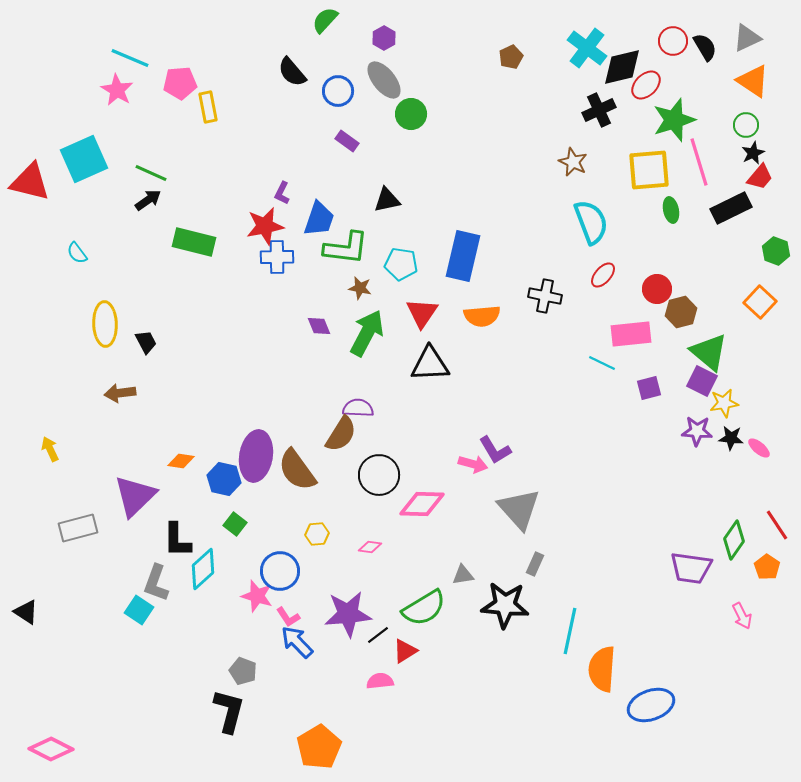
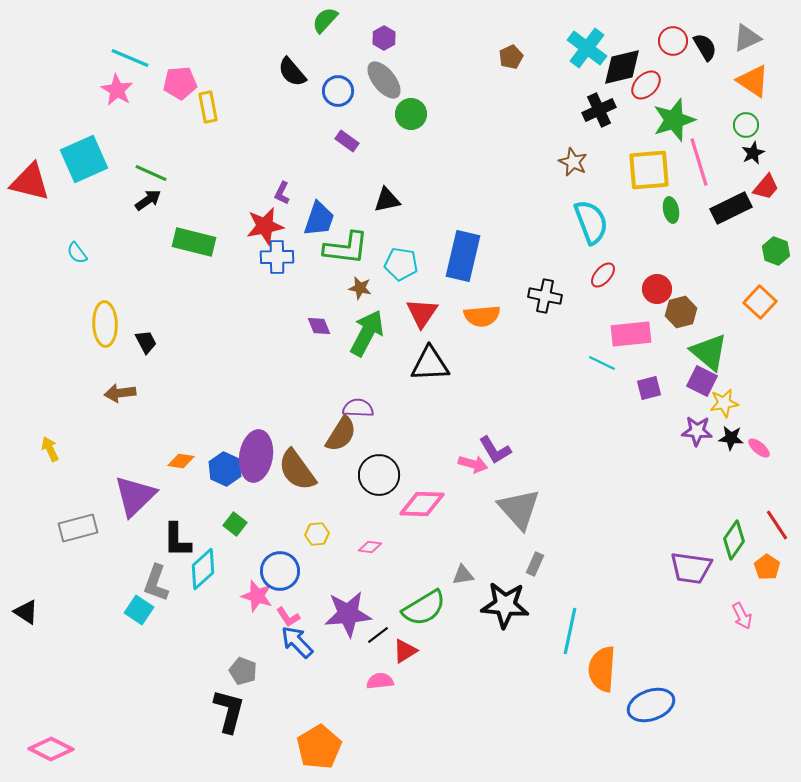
red trapezoid at (760, 177): moved 6 px right, 10 px down
blue hexagon at (224, 479): moved 1 px right, 10 px up; rotated 12 degrees clockwise
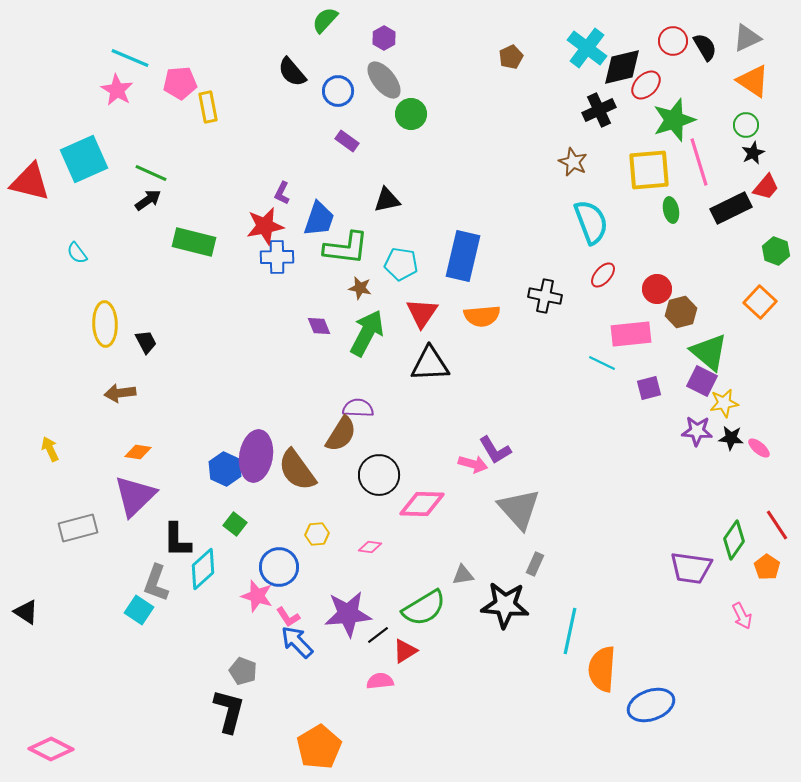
orange diamond at (181, 461): moved 43 px left, 9 px up
blue circle at (280, 571): moved 1 px left, 4 px up
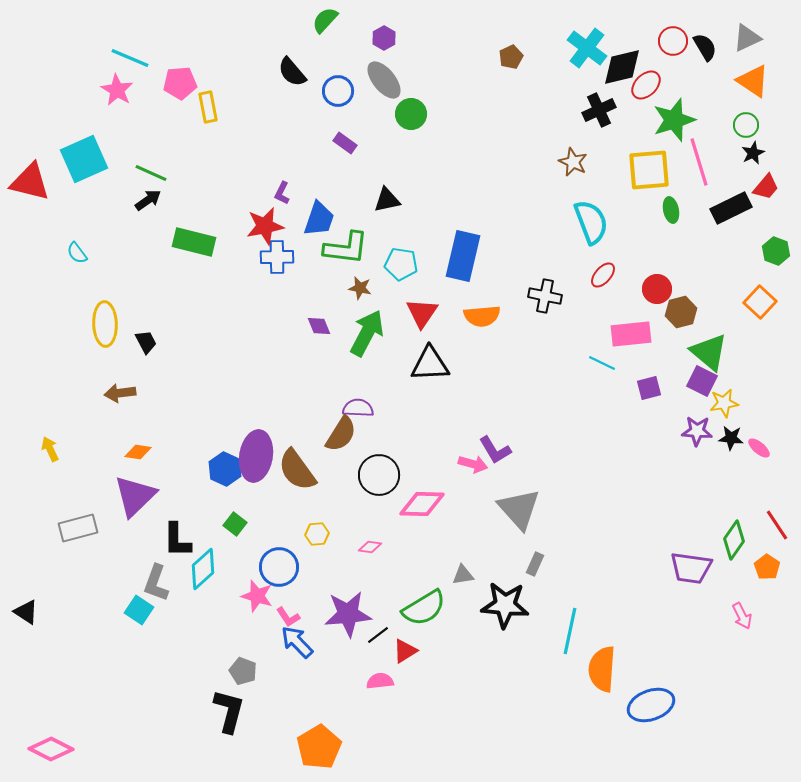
purple rectangle at (347, 141): moved 2 px left, 2 px down
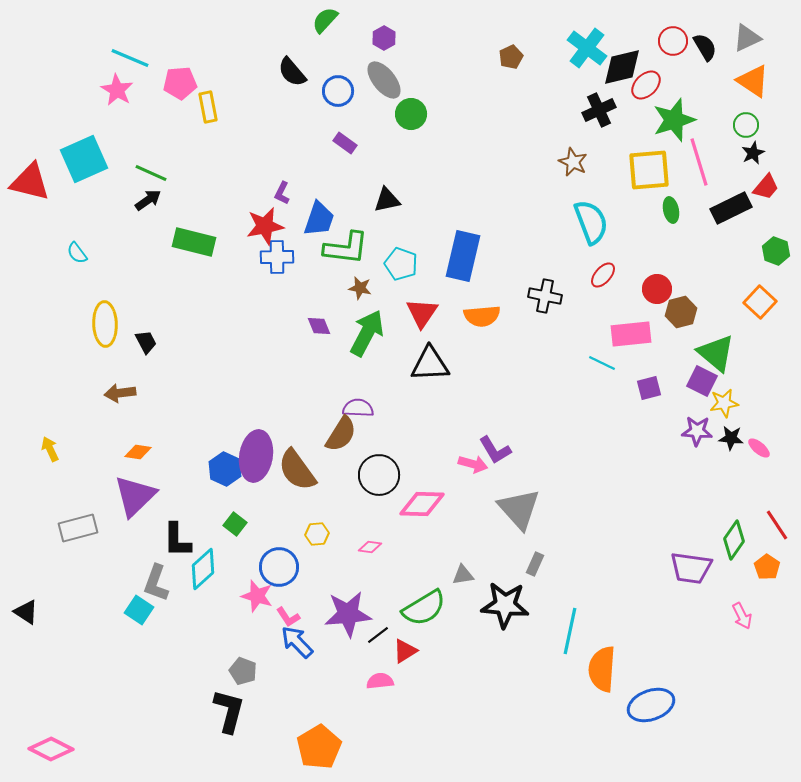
cyan pentagon at (401, 264): rotated 12 degrees clockwise
green triangle at (709, 352): moved 7 px right, 1 px down
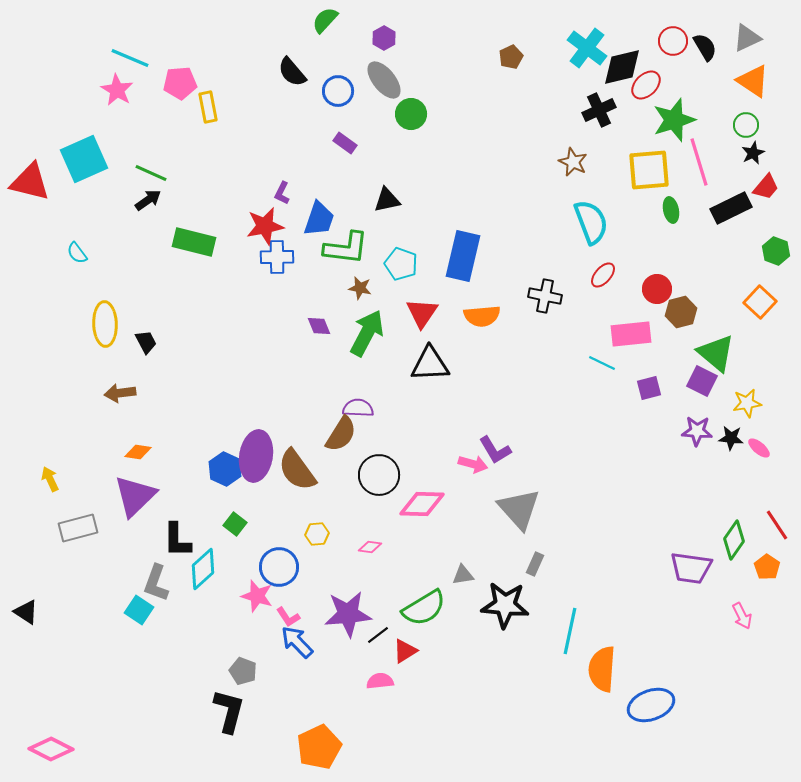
yellow star at (724, 403): moved 23 px right
yellow arrow at (50, 449): moved 30 px down
orange pentagon at (319, 747): rotated 6 degrees clockwise
